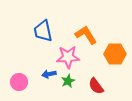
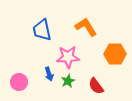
blue trapezoid: moved 1 px left, 1 px up
orange L-shape: moved 8 px up
blue arrow: rotated 96 degrees counterclockwise
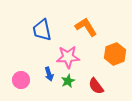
orange hexagon: rotated 20 degrees counterclockwise
pink circle: moved 2 px right, 2 px up
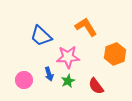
blue trapezoid: moved 1 px left, 6 px down; rotated 35 degrees counterclockwise
pink circle: moved 3 px right
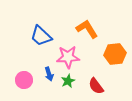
orange L-shape: moved 1 px right, 2 px down
orange hexagon: rotated 15 degrees clockwise
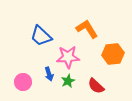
orange hexagon: moved 2 px left
pink circle: moved 1 px left, 2 px down
red semicircle: rotated 12 degrees counterclockwise
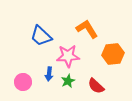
pink star: moved 1 px up
blue arrow: rotated 24 degrees clockwise
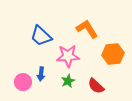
blue arrow: moved 8 px left
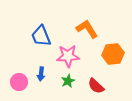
blue trapezoid: rotated 25 degrees clockwise
pink circle: moved 4 px left
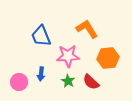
orange hexagon: moved 5 px left, 4 px down
green star: rotated 16 degrees counterclockwise
red semicircle: moved 5 px left, 4 px up
